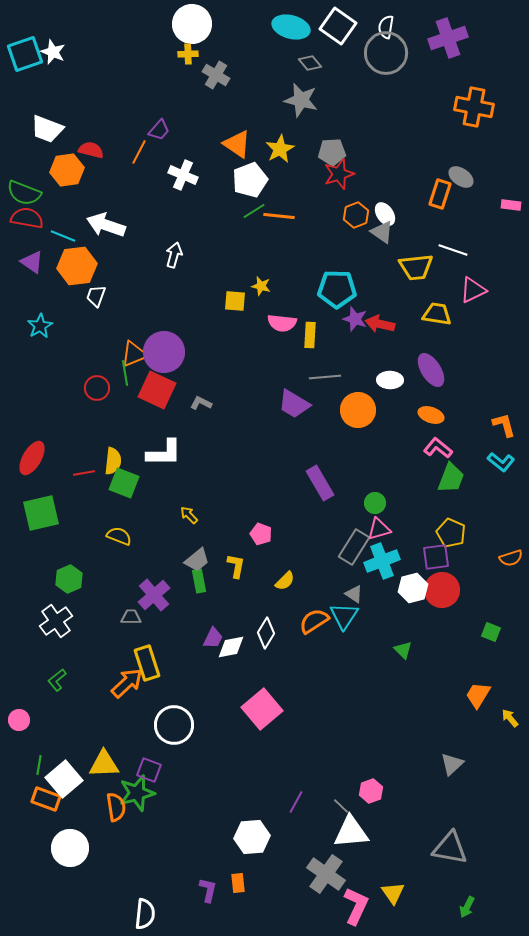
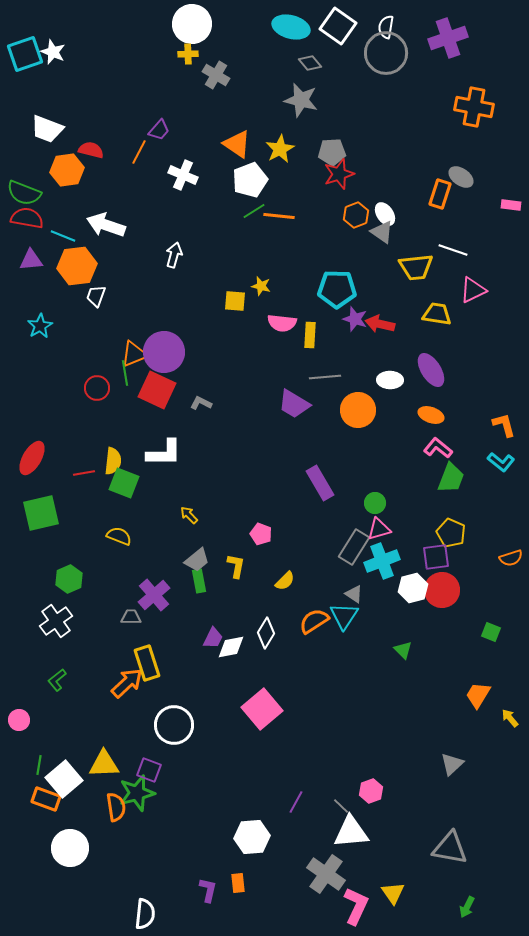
purple triangle at (32, 262): moved 1 px left, 2 px up; rotated 40 degrees counterclockwise
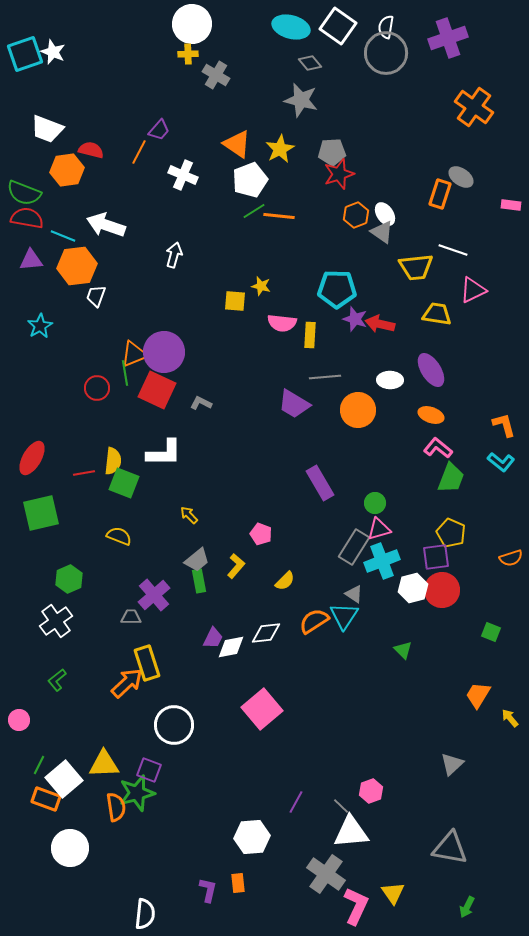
orange cross at (474, 107): rotated 24 degrees clockwise
yellow L-shape at (236, 566): rotated 30 degrees clockwise
white diamond at (266, 633): rotated 52 degrees clockwise
green line at (39, 765): rotated 18 degrees clockwise
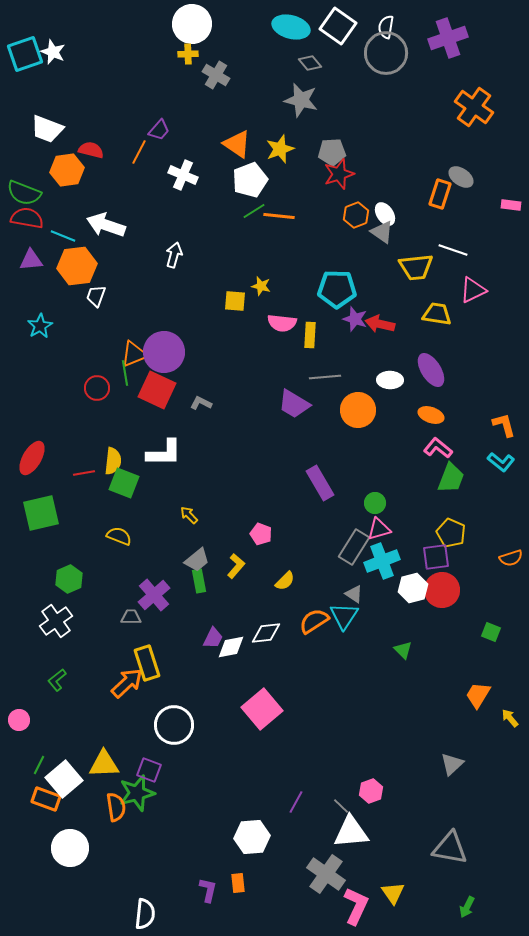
yellow star at (280, 149): rotated 8 degrees clockwise
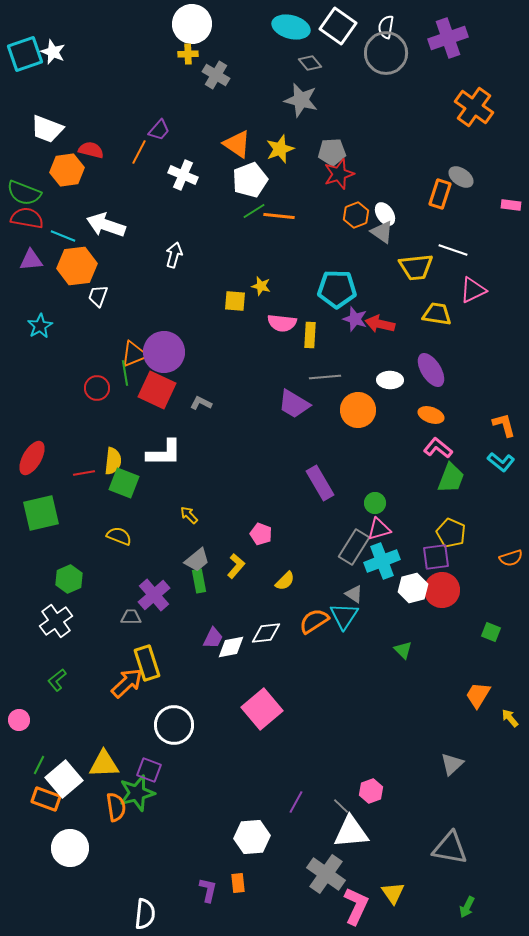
white trapezoid at (96, 296): moved 2 px right
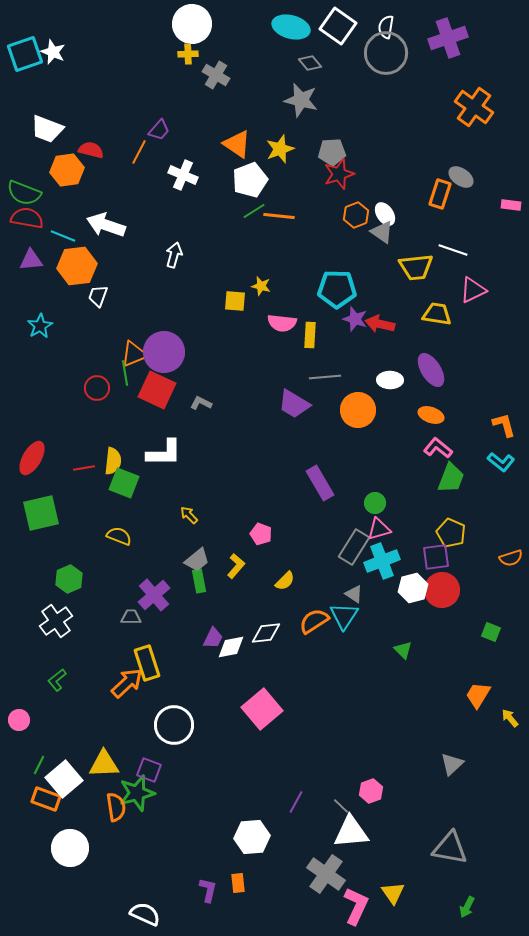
red line at (84, 473): moved 5 px up
white semicircle at (145, 914): rotated 72 degrees counterclockwise
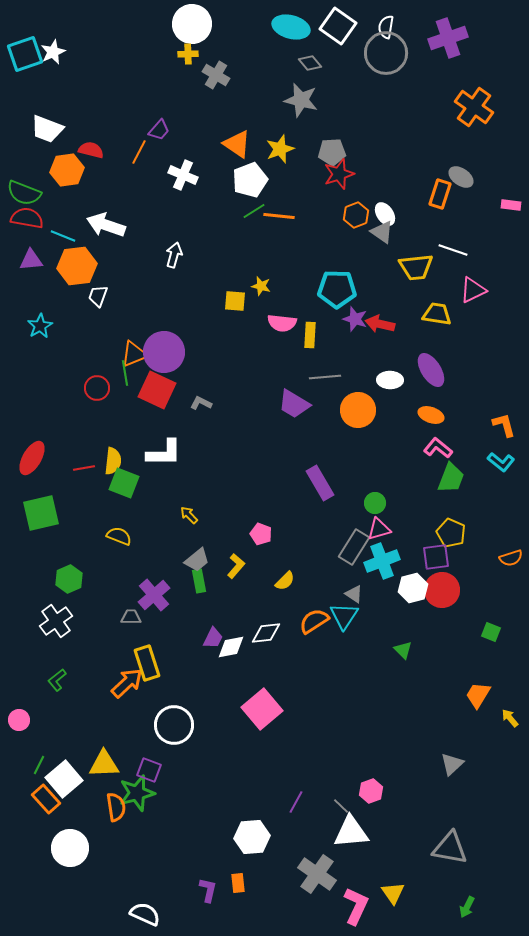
white star at (53, 52): rotated 25 degrees clockwise
orange rectangle at (46, 799): rotated 28 degrees clockwise
gray cross at (326, 874): moved 9 px left
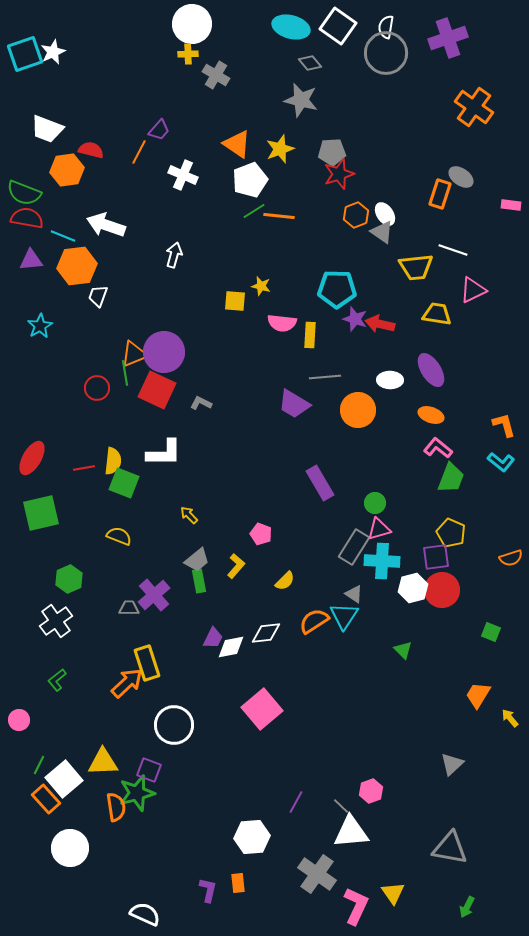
cyan cross at (382, 561): rotated 24 degrees clockwise
gray trapezoid at (131, 617): moved 2 px left, 9 px up
yellow triangle at (104, 764): moved 1 px left, 2 px up
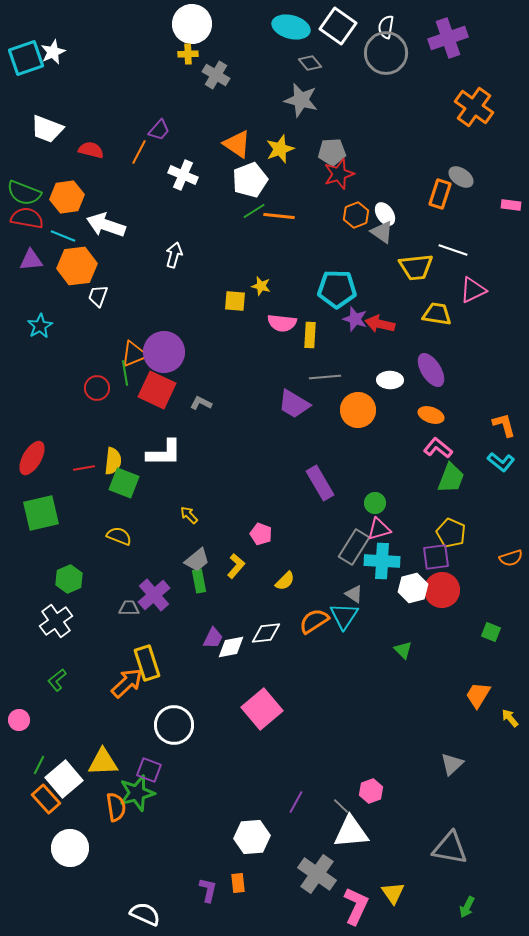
cyan square at (25, 54): moved 1 px right, 4 px down
orange hexagon at (67, 170): moved 27 px down
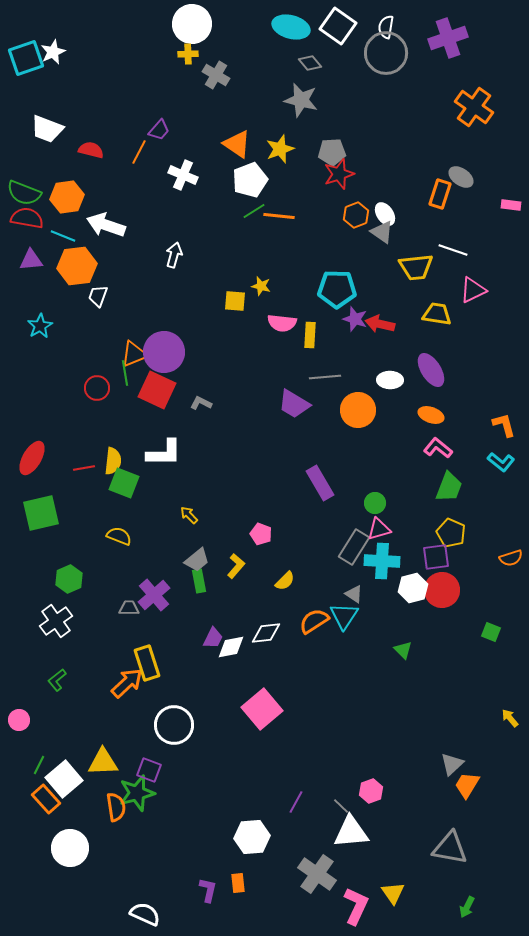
green trapezoid at (451, 478): moved 2 px left, 9 px down
orange trapezoid at (478, 695): moved 11 px left, 90 px down
